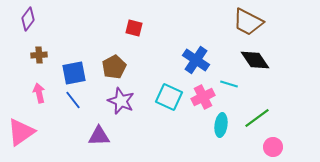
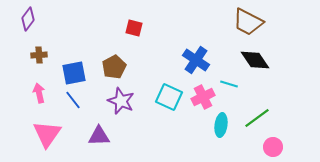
pink triangle: moved 26 px right, 2 px down; rotated 20 degrees counterclockwise
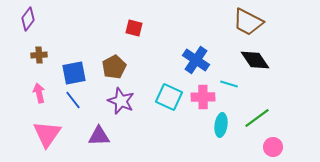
pink cross: rotated 25 degrees clockwise
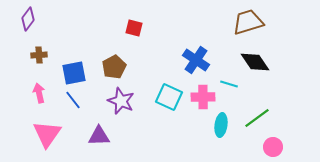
brown trapezoid: rotated 136 degrees clockwise
black diamond: moved 2 px down
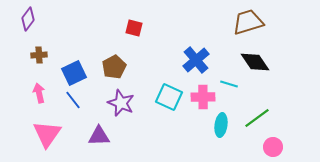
blue cross: rotated 16 degrees clockwise
blue square: rotated 15 degrees counterclockwise
purple star: moved 2 px down
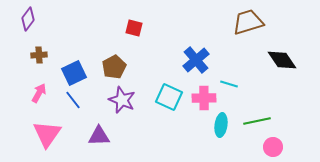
black diamond: moved 27 px right, 2 px up
pink arrow: rotated 42 degrees clockwise
pink cross: moved 1 px right, 1 px down
purple star: moved 1 px right, 3 px up
green line: moved 3 px down; rotated 24 degrees clockwise
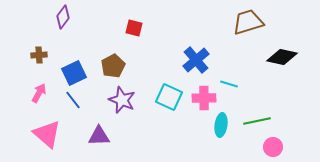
purple diamond: moved 35 px right, 2 px up
black diamond: moved 3 px up; rotated 44 degrees counterclockwise
brown pentagon: moved 1 px left, 1 px up
pink triangle: rotated 24 degrees counterclockwise
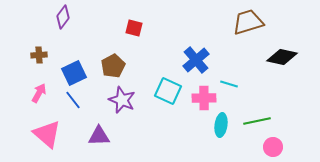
cyan square: moved 1 px left, 6 px up
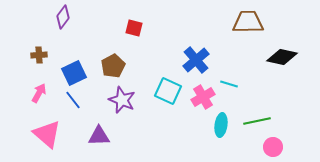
brown trapezoid: rotated 16 degrees clockwise
pink cross: moved 1 px left, 1 px up; rotated 30 degrees counterclockwise
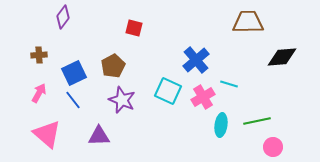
black diamond: rotated 16 degrees counterclockwise
